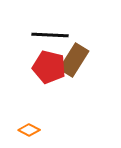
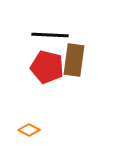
brown rectangle: rotated 24 degrees counterclockwise
red pentagon: moved 2 px left
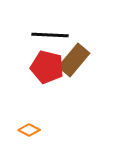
brown rectangle: rotated 32 degrees clockwise
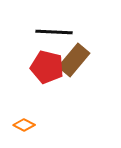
black line: moved 4 px right, 3 px up
orange diamond: moved 5 px left, 5 px up
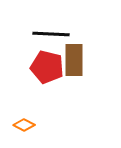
black line: moved 3 px left, 2 px down
brown rectangle: rotated 40 degrees counterclockwise
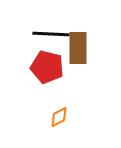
brown rectangle: moved 4 px right, 12 px up
orange diamond: moved 35 px right, 8 px up; rotated 55 degrees counterclockwise
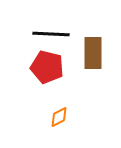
brown rectangle: moved 15 px right, 5 px down
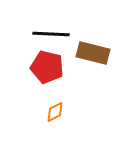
brown rectangle: rotated 76 degrees counterclockwise
orange diamond: moved 4 px left, 5 px up
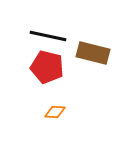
black line: moved 3 px left, 2 px down; rotated 9 degrees clockwise
orange diamond: rotated 30 degrees clockwise
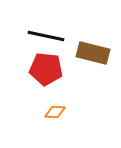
black line: moved 2 px left
red pentagon: moved 1 px left, 2 px down; rotated 8 degrees counterclockwise
